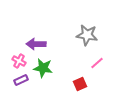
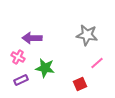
purple arrow: moved 4 px left, 6 px up
pink cross: moved 1 px left, 4 px up
green star: moved 2 px right
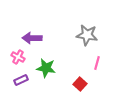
pink line: rotated 32 degrees counterclockwise
green star: moved 1 px right
red square: rotated 24 degrees counterclockwise
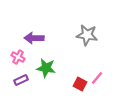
purple arrow: moved 2 px right
pink line: moved 15 px down; rotated 24 degrees clockwise
red square: rotated 16 degrees counterclockwise
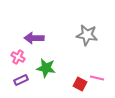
pink line: rotated 64 degrees clockwise
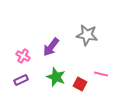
purple arrow: moved 17 px right, 9 px down; rotated 54 degrees counterclockwise
pink cross: moved 5 px right, 1 px up
green star: moved 10 px right, 9 px down; rotated 12 degrees clockwise
pink line: moved 4 px right, 4 px up
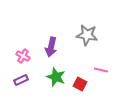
purple arrow: rotated 24 degrees counterclockwise
pink line: moved 4 px up
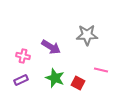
gray star: rotated 10 degrees counterclockwise
purple arrow: rotated 72 degrees counterclockwise
pink cross: rotated 16 degrees counterclockwise
green star: moved 1 px left, 1 px down
red square: moved 2 px left, 1 px up
